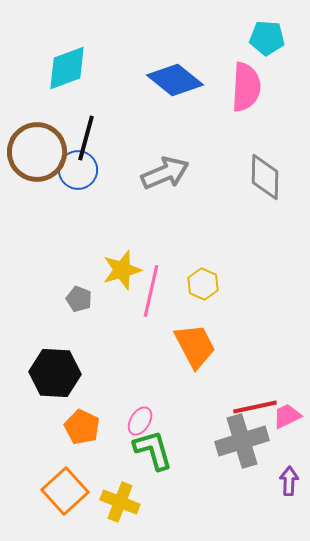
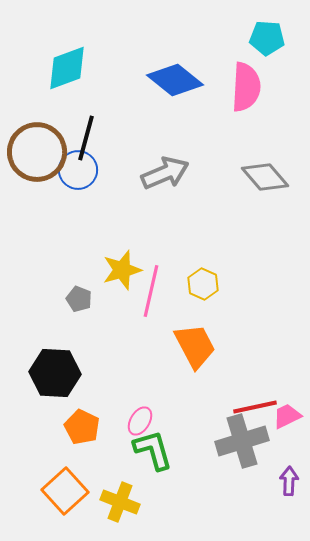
gray diamond: rotated 42 degrees counterclockwise
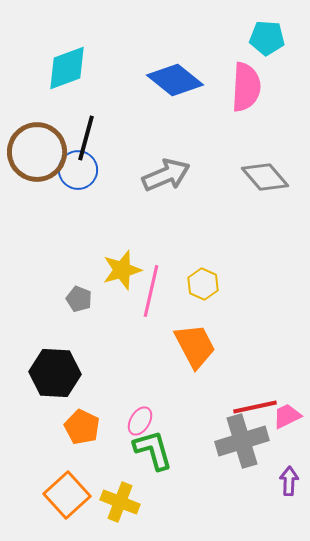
gray arrow: moved 1 px right, 2 px down
orange square: moved 2 px right, 4 px down
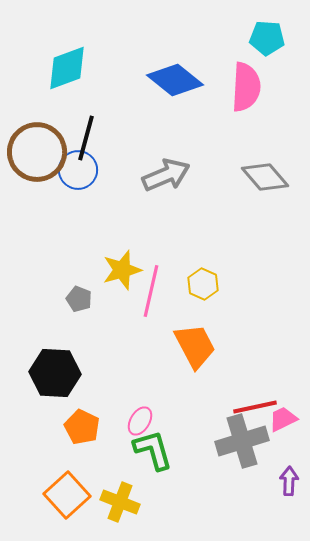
pink trapezoid: moved 4 px left, 3 px down
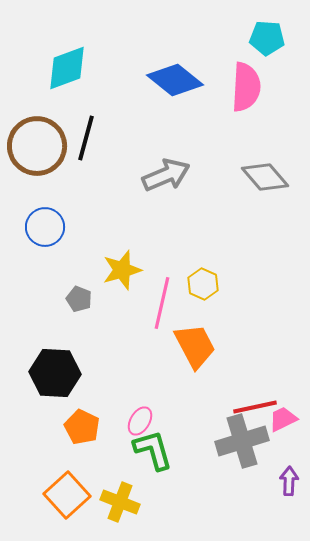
brown circle: moved 6 px up
blue circle: moved 33 px left, 57 px down
pink line: moved 11 px right, 12 px down
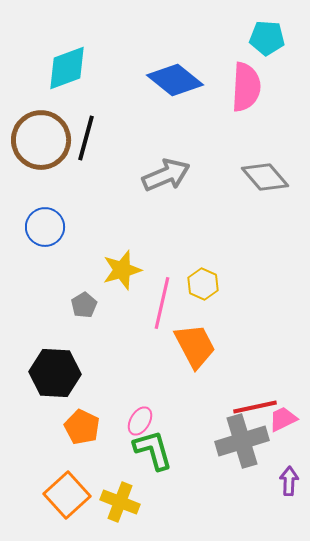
brown circle: moved 4 px right, 6 px up
gray pentagon: moved 5 px right, 6 px down; rotated 20 degrees clockwise
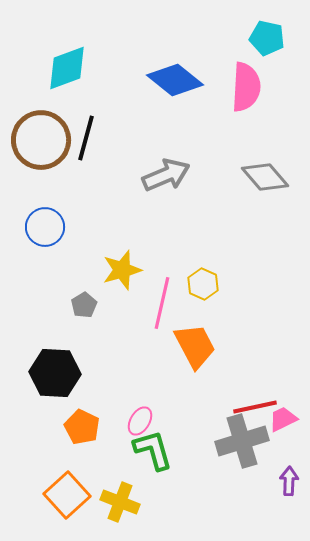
cyan pentagon: rotated 8 degrees clockwise
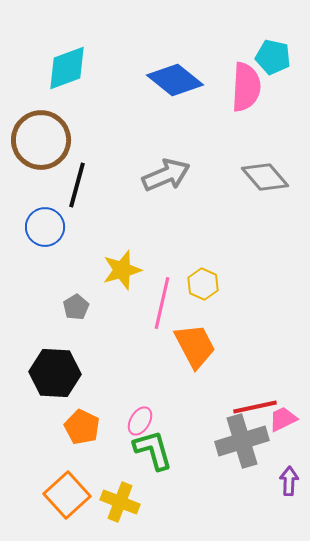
cyan pentagon: moved 6 px right, 19 px down
black line: moved 9 px left, 47 px down
gray pentagon: moved 8 px left, 2 px down
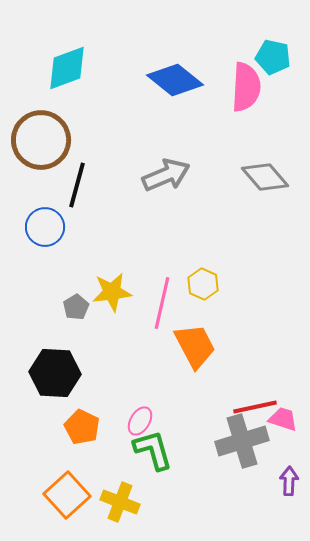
yellow star: moved 10 px left, 22 px down; rotated 9 degrees clockwise
pink trapezoid: rotated 44 degrees clockwise
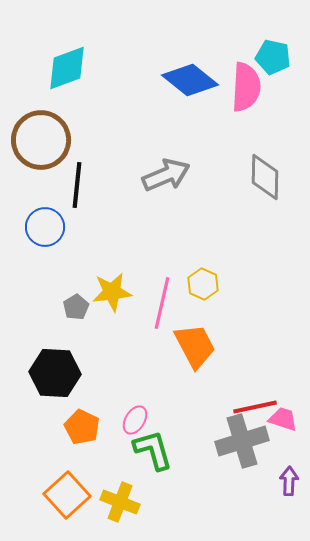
blue diamond: moved 15 px right
gray diamond: rotated 42 degrees clockwise
black line: rotated 9 degrees counterclockwise
pink ellipse: moved 5 px left, 1 px up
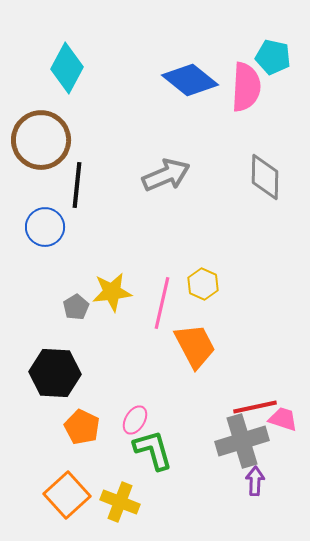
cyan diamond: rotated 42 degrees counterclockwise
purple arrow: moved 34 px left
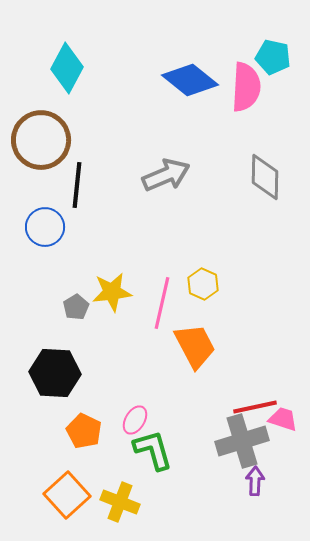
orange pentagon: moved 2 px right, 4 px down
